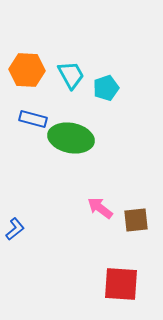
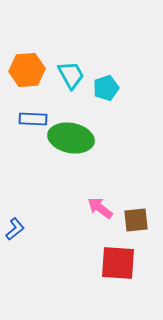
orange hexagon: rotated 8 degrees counterclockwise
blue rectangle: rotated 12 degrees counterclockwise
red square: moved 3 px left, 21 px up
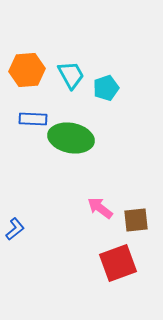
red square: rotated 24 degrees counterclockwise
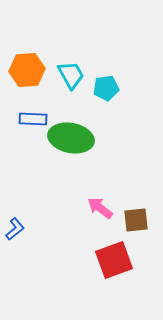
cyan pentagon: rotated 10 degrees clockwise
red square: moved 4 px left, 3 px up
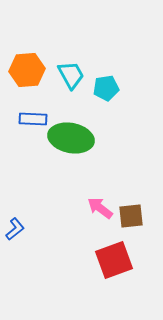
brown square: moved 5 px left, 4 px up
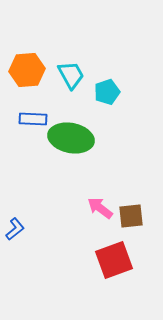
cyan pentagon: moved 1 px right, 4 px down; rotated 10 degrees counterclockwise
